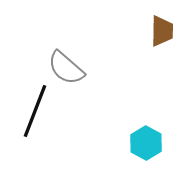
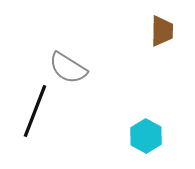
gray semicircle: moved 2 px right; rotated 9 degrees counterclockwise
cyan hexagon: moved 7 px up
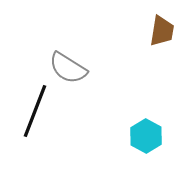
brown trapezoid: rotated 8 degrees clockwise
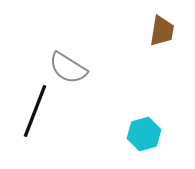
cyan hexagon: moved 2 px left, 2 px up; rotated 16 degrees clockwise
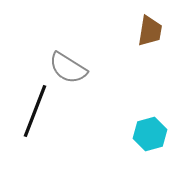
brown trapezoid: moved 12 px left
cyan hexagon: moved 6 px right
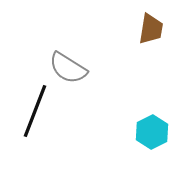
brown trapezoid: moved 1 px right, 2 px up
cyan hexagon: moved 2 px right, 2 px up; rotated 12 degrees counterclockwise
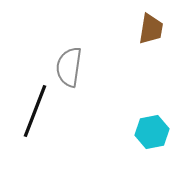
gray semicircle: moved 1 px right, 1 px up; rotated 66 degrees clockwise
cyan hexagon: rotated 16 degrees clockwise
